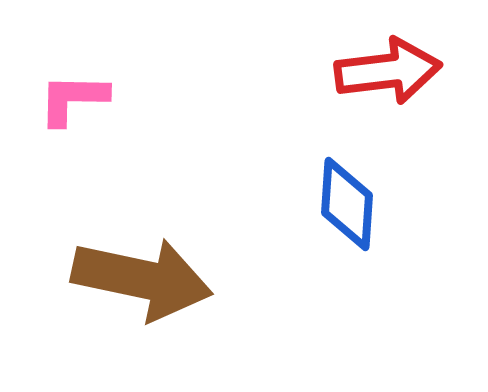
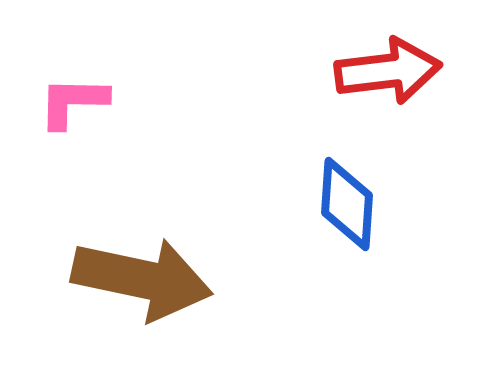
pink L-shape: moved 3 px down
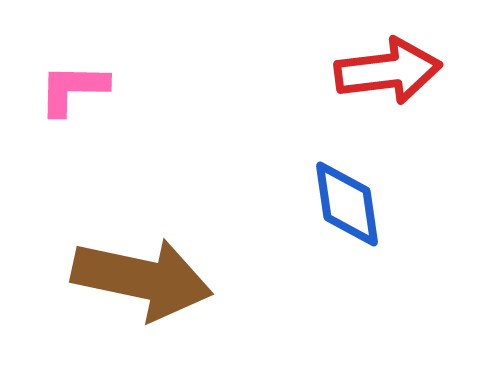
pink L-shape: moved 13 px up
blue diamond: rotated 12 degrees counterclockwise
